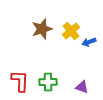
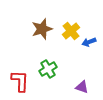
green cross: moved 13 px up; rotated 30 degrees counterclockwise
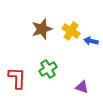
yellow cross: rotated 18 degrees counterclockwise
blue arrow: moved 2 px right, 1 px up; rotated 32 degrees clockwise
red L-shape: moved 3 px left, 3 px up
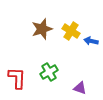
green cross: moved 1 px right, 3 px down
purple triangle: moved 2 px left, 1 px down
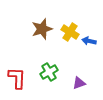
yellow cross: moved 1 px left, 1 px down
blue arrow: moved 2 px left
purple triangle: moved 1 px left, 5 px up; rotated 40 degrees counterclockwise
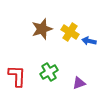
red L-shape: moved 2 px up
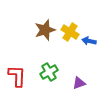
brown star: moved 3 px right, 1 px down
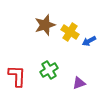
brown star: moved 5 px up
blue arrow: rotated 40 degrees counterclockwise
green cross: moved 2 px up
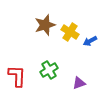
blue arrow: moved 1 px right
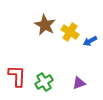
brown star: rotated 25 degrees counterclockwise
green cross: moved 5 px left, 12 px down
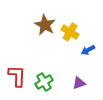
blue arrow: moved 2 px left, 9 px down
